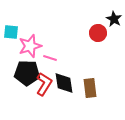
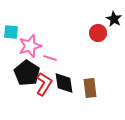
black pentagon: rotated 30 degrees clockwise
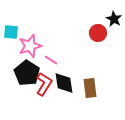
pink line: moved 1 px right, 2 px down; rotated 16 degrees clockwise
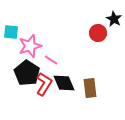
black diamond: rotated 15 degrees counterclockwise
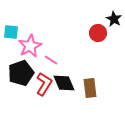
pink star: rotated 10 degrees counterclockwise
black pentagon: moved 6 px left; rotated 20 degrees clockwise
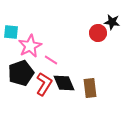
black star: moved 2 px left, 3 px down; rotated 21 degrees counterclockwise
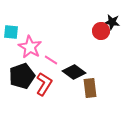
red circle: moved 3 px right, 2 px up
pink star: moved 1 px down; rotated 15 degrees counterclockwise
black pentagon: moved 1 px right, 3 px down
black diamond: moved 10 px right, 11 px up; rotated 30 degrees counterclockwise
